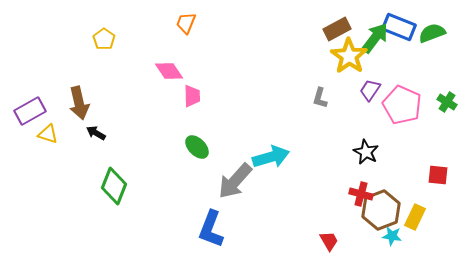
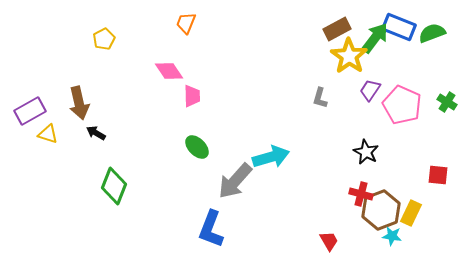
yellow pentagon: rotated 10 degrees clockwise
yellow rectangle: moved 4 px left, 4 px up
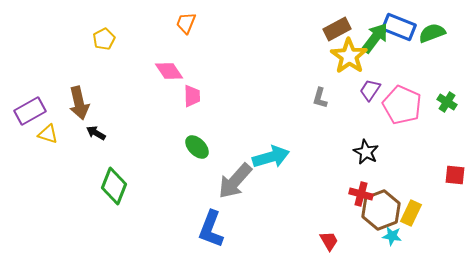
red square: moved 17 px right
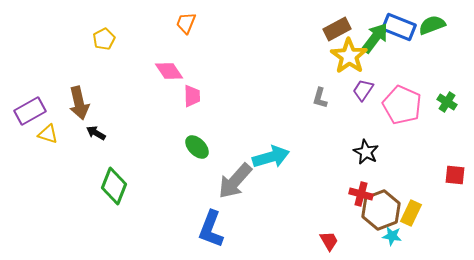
green semicircle: moved 8 px up
purple trapezoid: moved 7 px left
